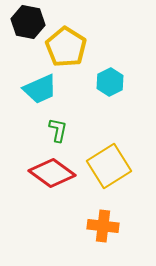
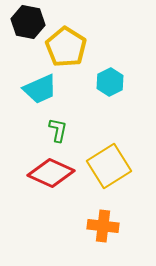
red diamond: moved 1 px left; rotated 12 degrees counterclockwise
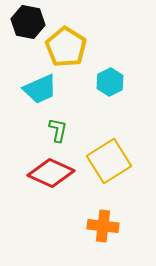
yellow square: moved 5 px up
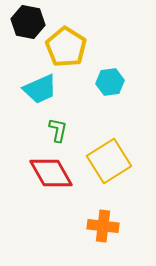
cyan hexagon: rotated 20 degrees clockwise
red diamond: rotated 36 degrees clockwise
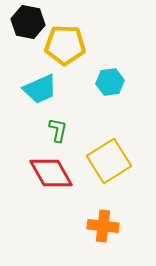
yellow pentagon: moved 1 px left, 2 px up; rotated 30 degrees counterclockwise
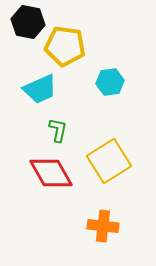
yellow pentagon: moved 1 px down; rotated 6 degrees clockwise
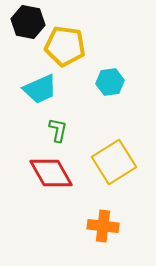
yellow square: moved 5 px right, 1 px down
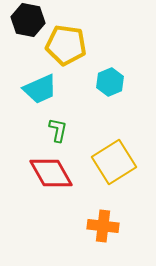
black hexagon: moved 2 px up
yellow pentagon: moved 1 px right, 1 px up
cyan hexagon: rotated 16 degrees counterclockwise
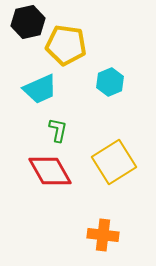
black hexagon: moved 2 px down; rotated 24 degrees counterclockwise
red diamond: moved 1 px left, 2 px up
orange cross: moved 9 px down
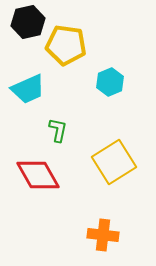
cyan trapezoid: moved 12 px left
red diamond: moved 12 px left, 4 px down
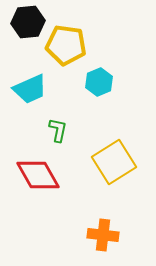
black hexagon: rotated 8 degrees clockwise
cyan hexagon: moved 11 px left
cyan trapezoid: moved 2 px right
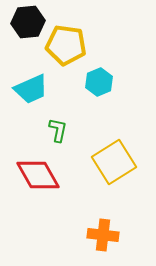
cyan trapezoid: moved 1 px right
